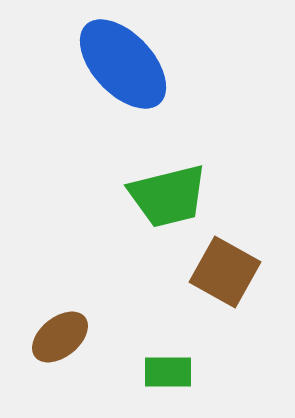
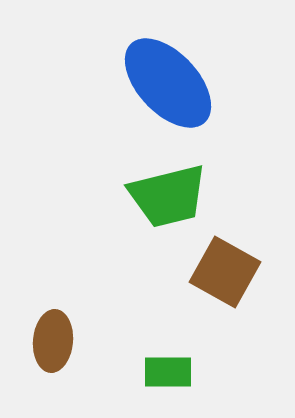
blue ellipse: moved 45 px right, 19 px down
brown ellipse: moved 7 px left, 4 px down; rotated 46 degrees counterclockwise
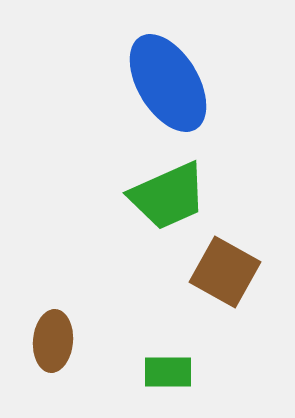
blue ellipse: rotated 12 degrees clockwise
green trapezoid: rotated 10 degrees counterclockwise
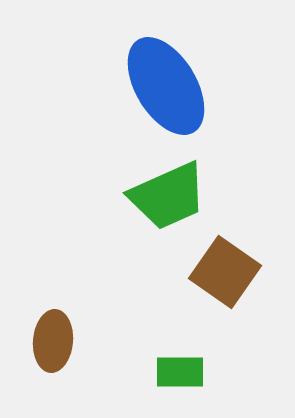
blue ellipse: moved 2 px left, 3 px down
brown square: rotated 6 degrees clockwise
green rectangle: moved 12 px right
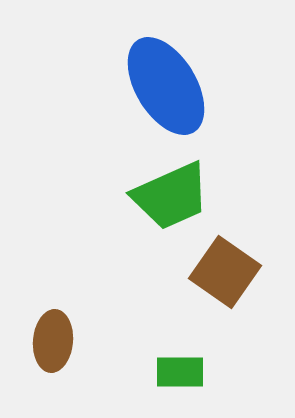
green trapezoid: moved 3 px right
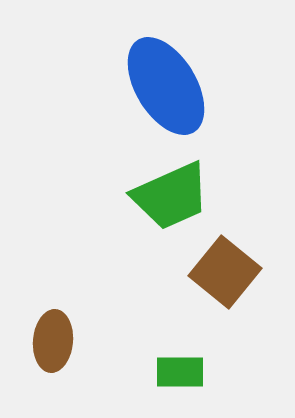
brown square: rotated 4 degrees clockwise
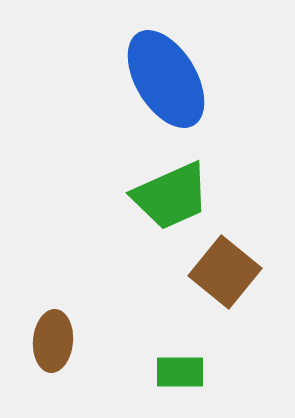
blue ellipse: moved 7 px up
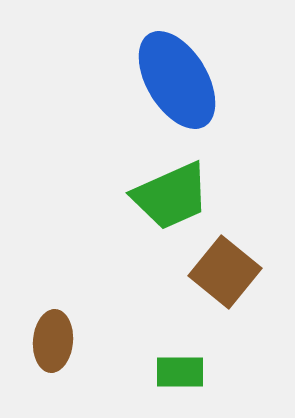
blue ellipse: moved 11 px right, 1 px down
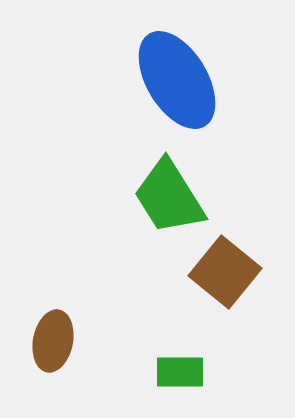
green trapezoid: moved 2 px left, 1 px down; rotated 82 degrees clockwise
brown ellipse: rotated 6 degrees clockwise
